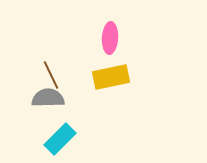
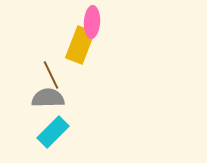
pink ellipse: moved 18 px left, 16 px up
yellow rectangle: moved 31 px left, 32 px up; rotated 57 degrees counterclockwise
cyan rectangle: moved 7 px left, 7 px up
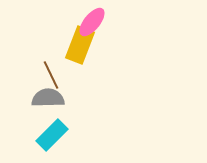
pink ellipse: rotated 36 degrees clockwise
cyan rectangle: moved 1 px left, 3 px down
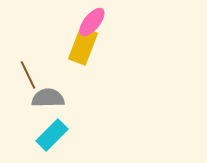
yellow rectangle: moved 3 px right, 1 px down
brown line: moved 23 px left
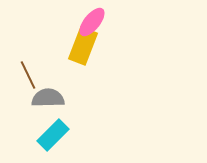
cyan rectangle: moved 1 px right
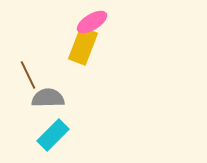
pink ellipse: rotated 20 degrees clockwise
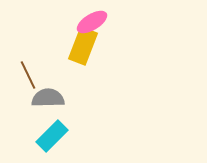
cyan rectangle: moved 1 px left, 1 px down
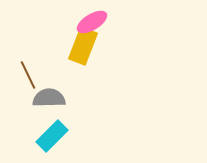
gray semicircle: moved 1 px right
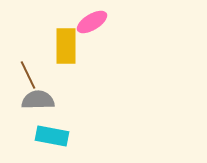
yellow rectangle: moved 17 px left; rotated 21 degrees counterclockwise
gray semicircle: moved 11 px left, 2 px down
cyan rectangle: rotated 56 degrees clockwise
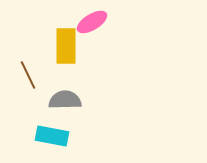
gray semicircle: moved 27 px right
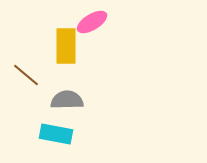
brown line: moved 2 px left; rotated 24 degrees counterclockwise
gray semicircle: moved 2 px right
cyan rectangle: moved 4 px right, 2 px up
